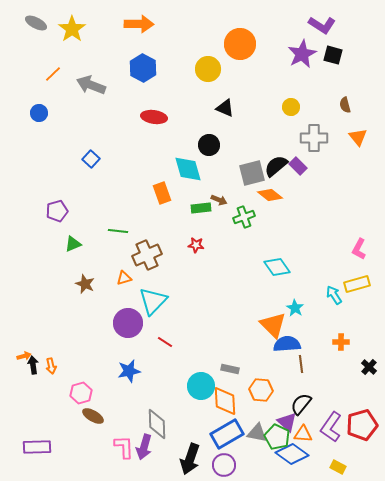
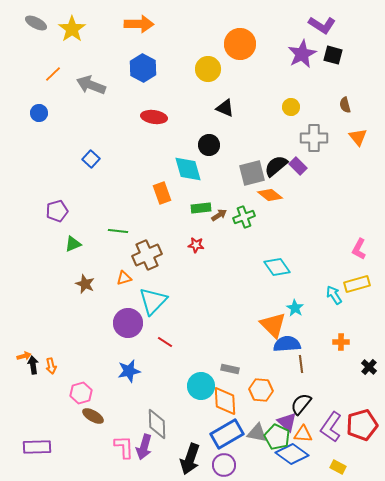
brown arrow at (219, 200): moved 15 px down; rotated 56 degrees counterclockwise
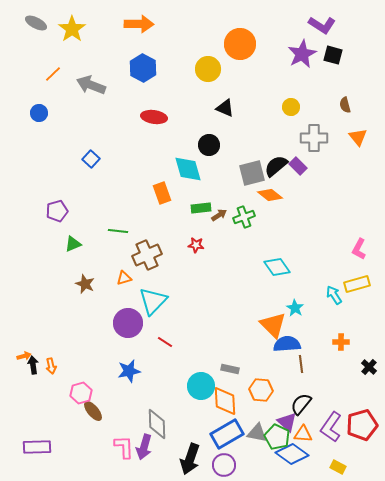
brown ellipse at (93, 416): moved 5 px up; rotated 20 degrees clockwise
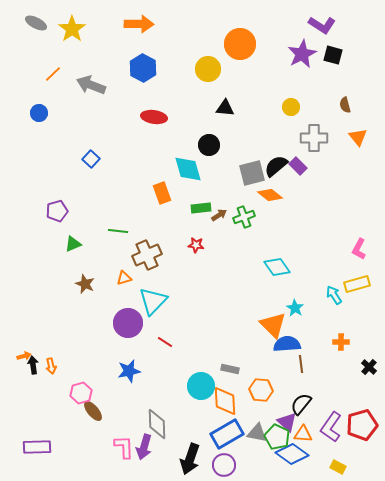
black triangle at (225, 108): rotated 18 degrees counterclockwise
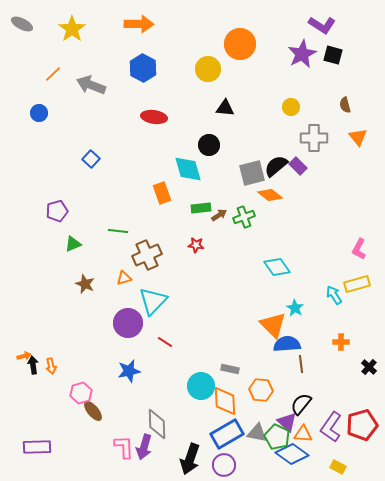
gray ellipse at (36, 23): moved 14 px left, 1 px down
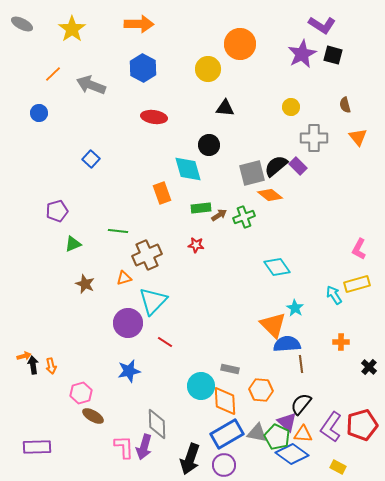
brown ellipse at (93, 411): moved 5 px down; rotated 20 degrees counterclockwise
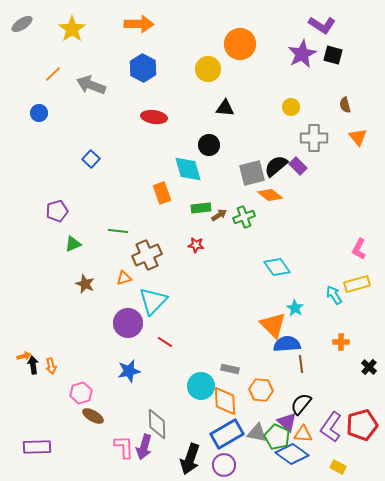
gray ellipse at (22, 24): rotated 60 degrees counterclockwise
